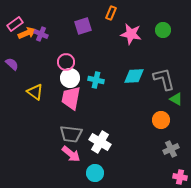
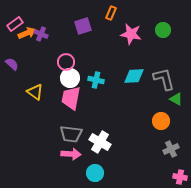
orange circle: moved 1 px down
pink arrow: rotated 36 degrees counterclockwise
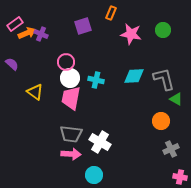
cyan circle: moved 1 px left, 2 px down
